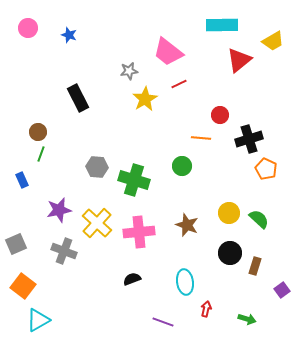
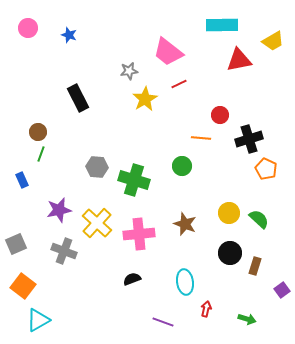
red triangle: rotated 28 degrees clockwise
brown star: moved 2 px left, 1 px up
pink cross: moved 2 px down
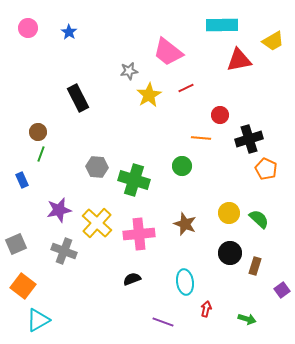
blue star: moved 3 px up; rotated 14 degrees clockwise
red line: moved 7 px right, 4 px down
yellow star: moved 4 px right, 4 px up
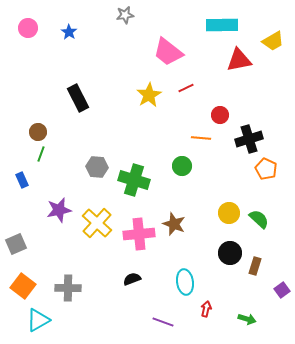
gray star: moved 4 px left, 56 px up
brown star: moved 11 px left
gray cross: moved 4 px right, 37 px down; rotated 20 degrees counterclockwise
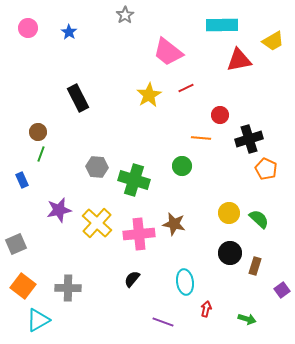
gray star: rotated 24 degrees counterclockwise
brown star: rotated 10 degrees counterclockwise
black semicircle: rotated 30 degrees counterclockwise
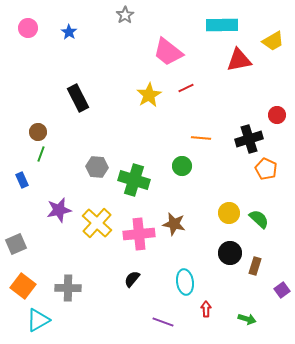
red circle: moved 57 px right
red arrow: rotated 14 degrees counterclockwise
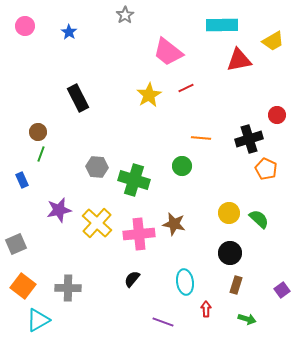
pink circle: moved 3 px left, 2 px up
brown rectangle: moved 19 px left, 19 px down
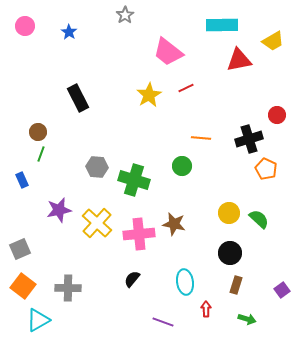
gray square: moved 4 px right, 5 px down
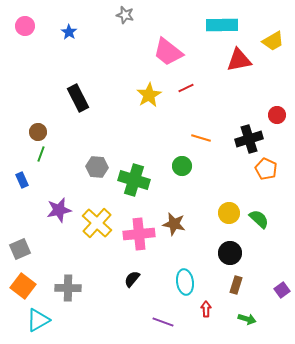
gray star: rotated 24 degrees counterclockwise
orange line: rotated 12 degrees clockwise
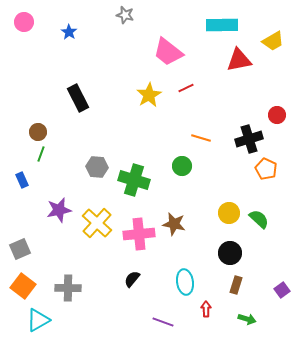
pink circle: moved 1 px left, 4 px up
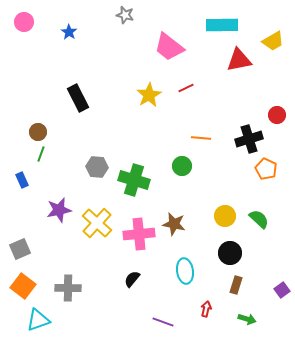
pink trapezoid: moved 1 px right, 5 px up
orange line: rotated 12 degrees counterclockwise
yellow circle: moved 4 px left, 3 px down
cyan ellipse: moved 11 px up
red arrow: rotated 14 degrees clockwise
cyan triangle: rotated 10 degrees clockwise
